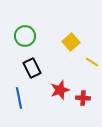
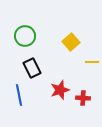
yellow line: rotated 32 degrees counterclockwise
blue line: moved 3 px up
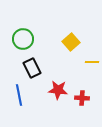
green circle: moved 2 px left, 3 px down
red star: moved 2 px left; rotated 24 degrees clockwise
red cross: moved 1 px left
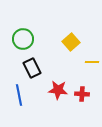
red cross: moved 4 px up
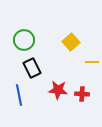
green circle: moved 1 px right, 1 px down
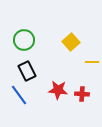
black rectangle: moved 5 px left, 3 px down
blue line: rotated 25 degrees counterclockwise
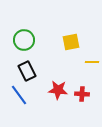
yellow square: rotated 30 degrees clockwise
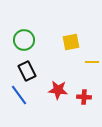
red cross: moved 2 px right, 3 px down
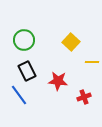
yellow square: rotated 36 degrees counterclockwise
red star: moved 9 px up
red cross: rotated 24 degrees counterclockwise
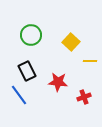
green circle: moved 7 px right, 5 px up
yellow line: moved 2 px left, 1 px up
red star: moved 1 px down
